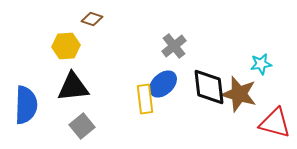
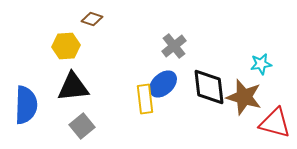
brown star: moved 5 px right, 3 px down
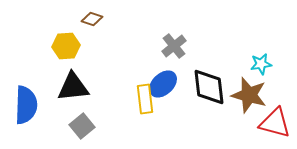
brown star: moved 5 px right, 2 px up
